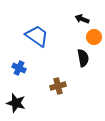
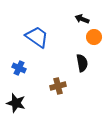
blue trapezoid: moved 1 px down
black semicircle: moved 1 px left, 5 px down
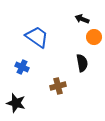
blue cross: moved 3 px right, 1 px up
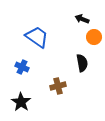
black star: moved 5 px right, 1 px up; rotated 18 degrees clockwise
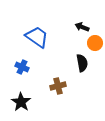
black arrow: moved 8 px down
orange circle: moved 1 px right, 6 px down
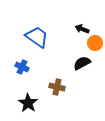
black arrow: moved 2 px down
black semicircle: rotated 108 degrees counterclockwise
brown cross: moved 1 px left, 1 px down; rotated 28 degrees clockwise
black star: moved 7 px right, 1 px down
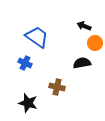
black arrow: moved 2 px right, 3 px up
black semicircle: rotated 18 degrees clockwise
blue cross: moved 3 px right, 4 px up
black star: rotated 18 degrees counterclockwise
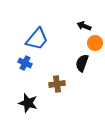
blue trapezoid: moved 2 px down; rotated 95 degrees clockwise
black semicircle: rotated 60 degrees counterclockwise
brown cross: moved 3 px up; rotated 21 degrees counterclockwise
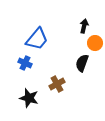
black arrow: rotated 80 degrees clockwise
brown cross: rotated 21 degrees counterclockwise
black star: moved 1 px right, 5 px up
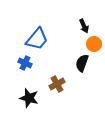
black arrow: rotated 144 degrees clockwise
orange circle: moved 1 px left, 1 px down
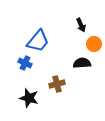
black arrow: moved 3 px left, 1 px up
blue trapezoid: moved 1 px right, 2 px down
black semicircle: rotated 66 degrees clockwise
brown cross: rotated 14 degrees clockwise
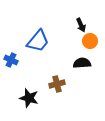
orange circle: moved 4 px left, 3 px up
blue cross: moved 14 px left, 3 px up
